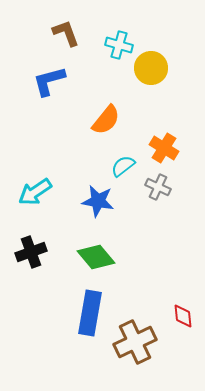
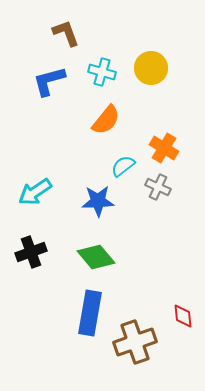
cyan cross: moved 17 px left, 27 px down
blue star: rotated 12 degrees counterclockwise
brown cross: rotated 6 degrees clockwise
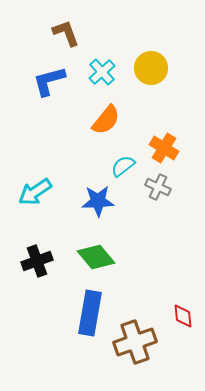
cyan cross: rotated 32 degrees clockwise
black cross: moved 6 px right, 9 px down
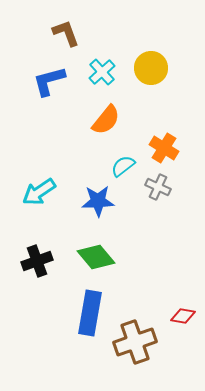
cyan arrow: moved 4 px right
red diamond: rotated 75 degrees counterclockwise
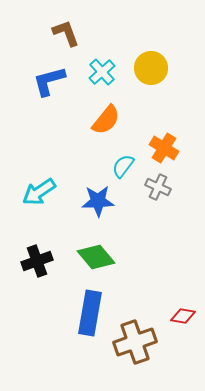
cyan semicircle: rotated 15 degrees counterclockwise
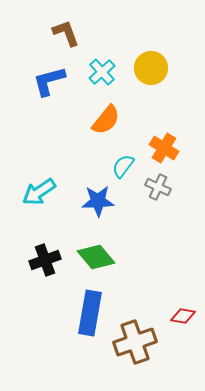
black cross: moved 8 px right, 1 px up
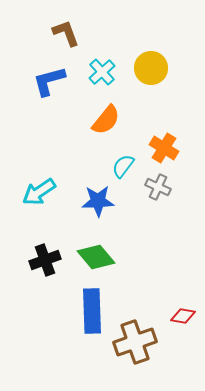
blue rectangle: moved 2 px right, 2 px up; rotated 12 degrees counterclockwise
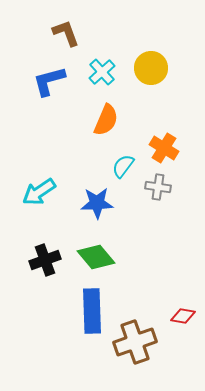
orange semicircle: rotated 16 degrees counterclockwise
gray cross: rotated 15 degrees counterclockwise
blue star: moved 1 px left, 2 px down
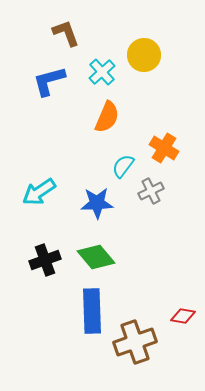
yellow circle: moved 7 px left, 13 px up
orange semicircle: moved 1 px right, 3 px up
gray cross: moved 7 px left, 4 px down; rotated 35 degrees counterclockwise
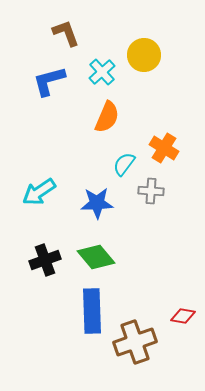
cyan semicircle: moved 1 px right, 2 px up
gray cross: rotated 30 degrees clockwise
